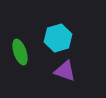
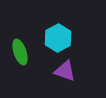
cyan hexagon: rotated 12 degrees counterclockwise
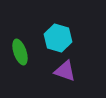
cyan hexagon: rotated 16 degrees counterclockwise
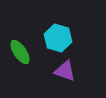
green ellipse: rotated 15 degrees counterclockwise
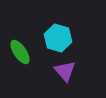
purple triangle: rotated 30 degrees clockwise
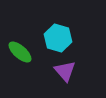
green ellipse: rotated 15 degrees counterclockwise
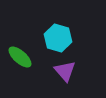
green ellipse: moved 5 px down
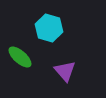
cyan hexagon: moved 9 px left, 10 px up
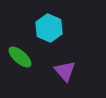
cyan hexagon: rotated 8 degrees clockwise
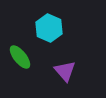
green ellipse: rotated 10 degrees clockwise
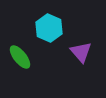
purple triangle: moved 16 px right, 19 px up
